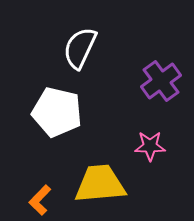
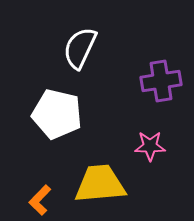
purple cross: rotated 27 degrees clockwise
white pentagon: moved 2 px down
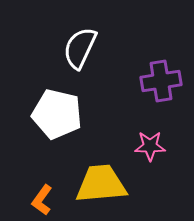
yellow trapezoid: moved 1 px right
orange L-shape: moved 2 px right; rotated 8 degrees counterclockwise
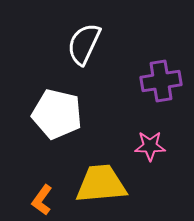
white semicircle: moved 4 px right, 4 px up
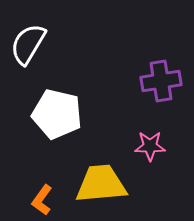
white semicircle: moved 56 px left; rotated 6 degrees clockwise
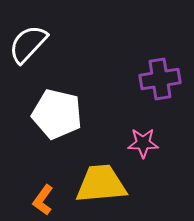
white semicircle: rotated 12 degrees clockwise
purple cross: moved 1 px left, 2 px up
pink star: moved 7 px left, 3 px up
orange L-shape: moved 1 px right
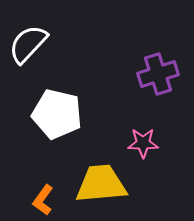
purple cross: moved 2 px left, 5 px up; rotated 9 degrees counterclockwise
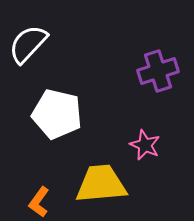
purple cross: moved 3 px up
pink star: moved 2 px right, 2 px down; rotated 24 degrees clockwise
orange L-shape: moved 4 px left, 2 px down
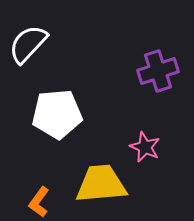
white pentagon: rotated 18 degrees counterclockwise
pink star: moved 2 px down
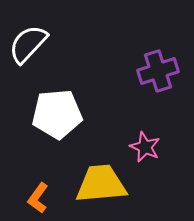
orange L-shape: moved 1 px left, 4 px up
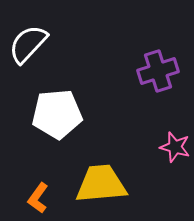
pink star: moved 30 px right; rotated 8 degrees counterclockwise
